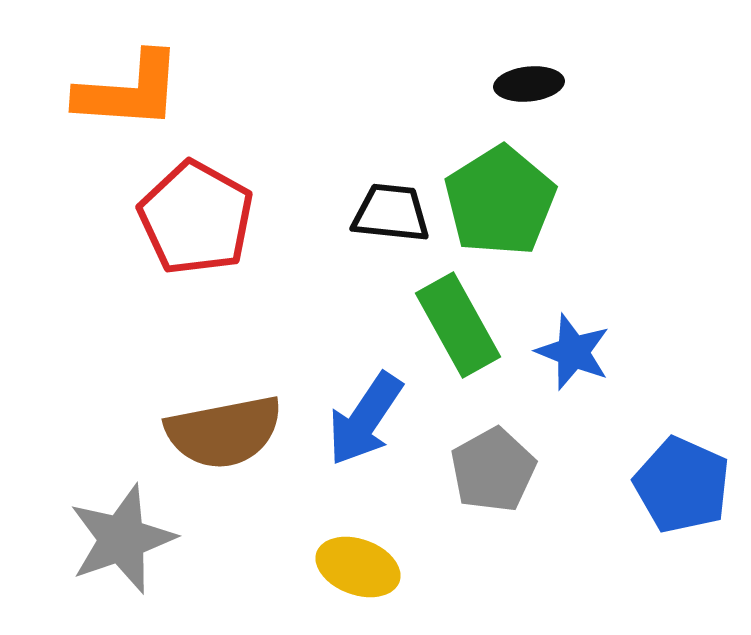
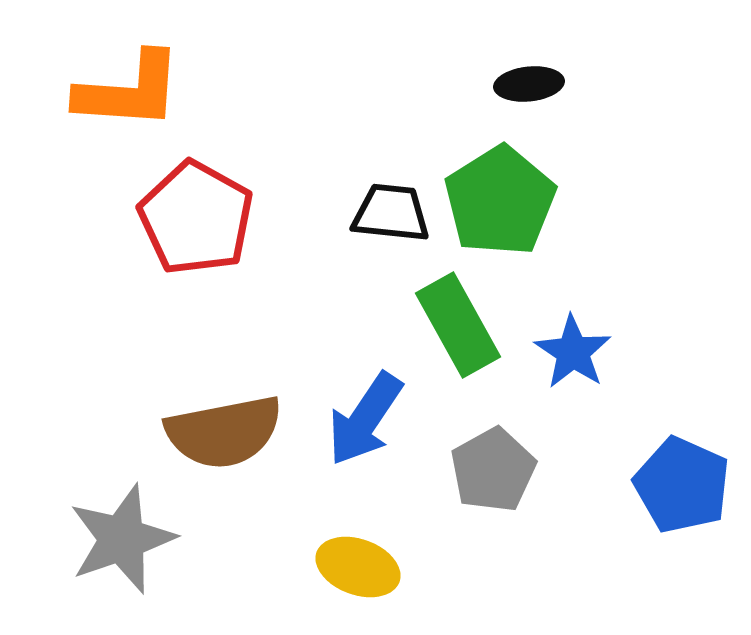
blue star: rotated 12 degrees clockwise
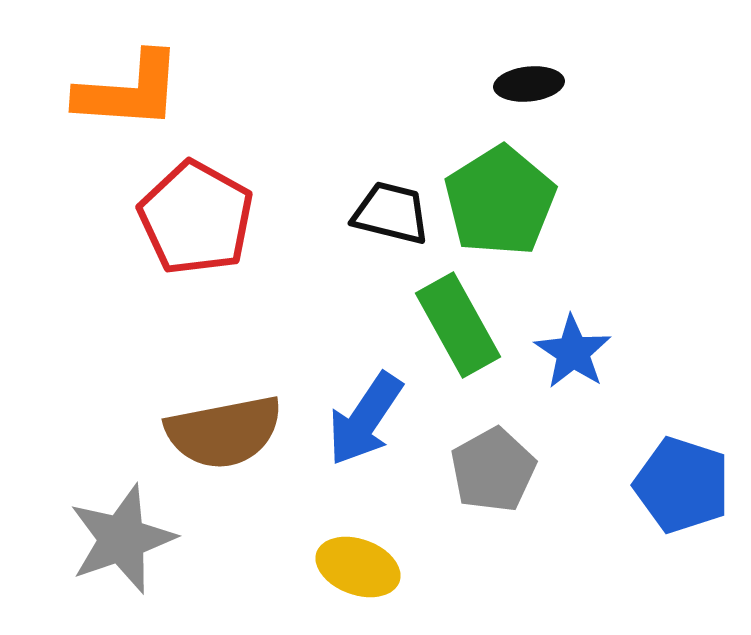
black trapezoid: rotated 8 degrees clockwise
blue pentagon: rotated 6 degrees counterclockwise
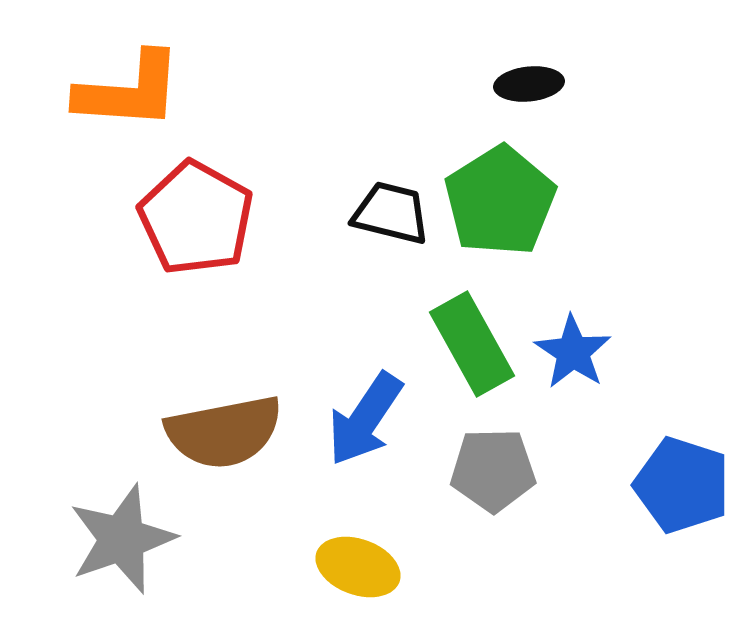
green rectangle: moved 14 px right, 19 px down
gray pentagon: rotated 28 degrees clockwise
